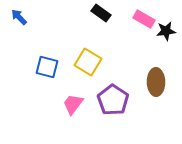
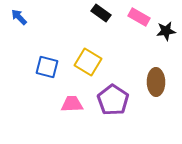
pink rectangle: moved 5 px left, 2 px up
pink trapezoid: moved 1 px left; rotated 50 degrees clockwise
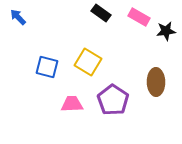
blue arrow: moved 1 px left
